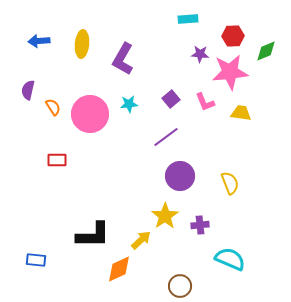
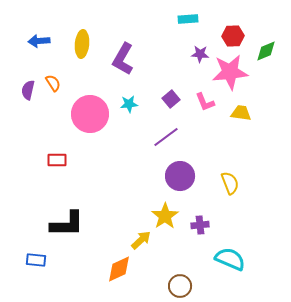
orange semicircle: moved 24 px up
black L-shape: moved 26 px left, 11 px up
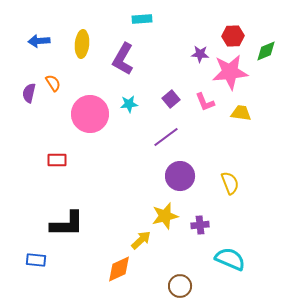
cyan rectangle: moved 46 px left
purple semicircle: moved 1 px right, 3 px down
yellow star: rotated 20 degrees clockwise
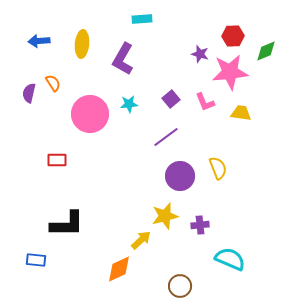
purple star: rotated 12 degrees clockwise
yellow semicircle: moved 12 px left, 15 px up
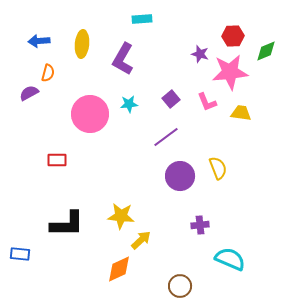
orange semicircle: moved 5 px left, 10 px up; rotated 48 degrees clockwise
purple semicircle: rotated 48 degrees clockwise
pink L-shape: moved 2 px right
yellow star: moved 44 px left; rotated 20 degrees clockwise
blue rectangle: moved 16 px left, 6 px up
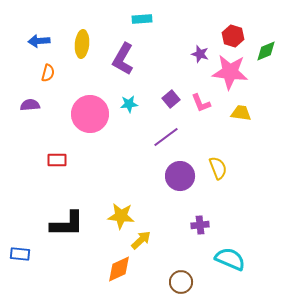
red hexagon: rotated 20 degrees clockwise
pink star: rotated 12 degrees clockwise
purple semicircle: moved 1 px right, 12 px down; rotated 24 degrees clockwise
pink L-shape: moved 6 px left, 1 px down
brown circle: moved 1 px right, 4 px up
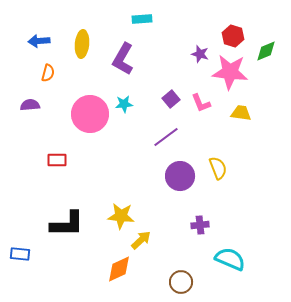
cyan star: moved 5 px left
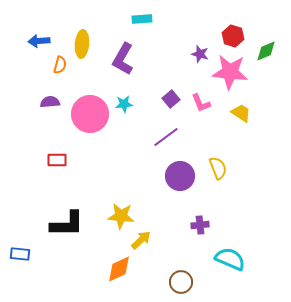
orange semicircle: moved 12 px right, 8 px up
purple semicircle: moved 20 px right, 3 px up
yellow trapezoid: rotated 25 degrees clockwise
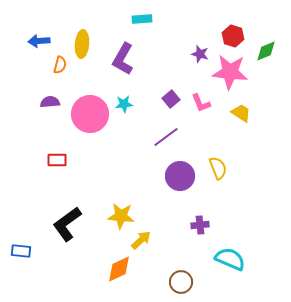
black L-shape: rotated 144 degrees clockwise
blue rectangle: moved 1 px right, 3 px up
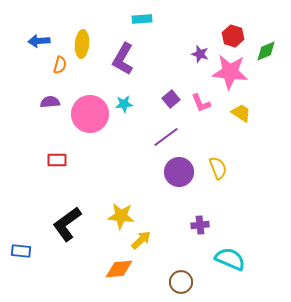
purple circle: moved 1 px left, 4 px up
orange diamond: rotated 20 degrees clockwise
